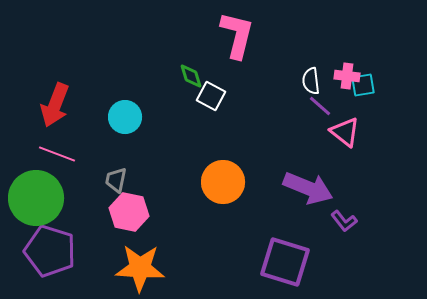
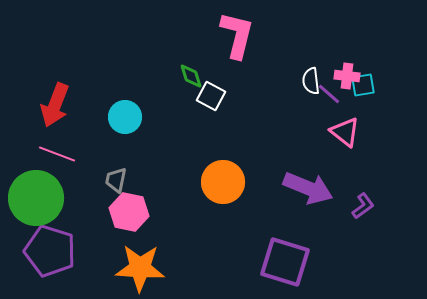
purple line: moved 9 px right, 12 px up
purple L-shape: moved 19 px right, 15 px up; rotated 88 degrees counterclockwise
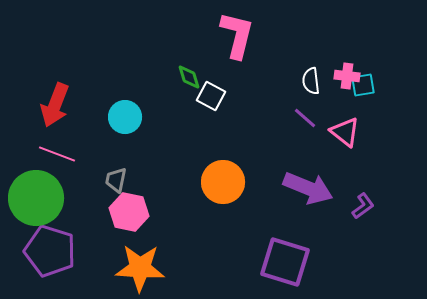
green diamond: moved 2 px left, 1 px down
purple line: moved 24 px left, 24 px down
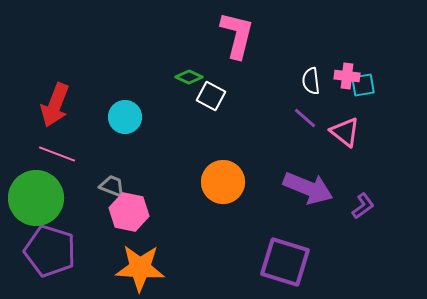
green diamond: rotated 48 degrees counterclockwise
gray trapezoid: moved 4 px left, 6 px down; rotated 100 degrees clockwise
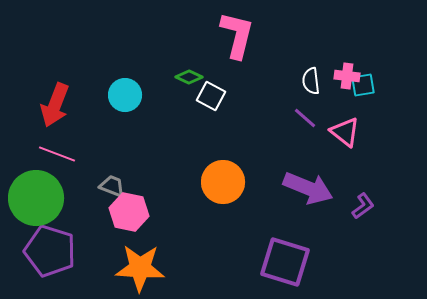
cyan circle: moved 22 px up
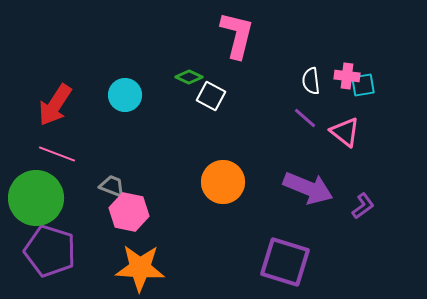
red arrow: rotated 12 degrees clockwise
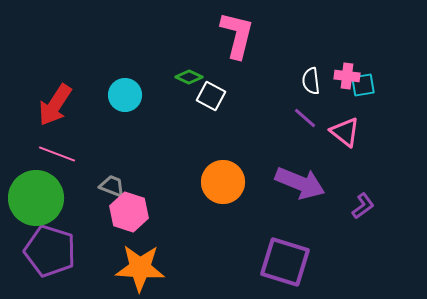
purple arrow: moved 8 px left, 5 px up
pink hexagon: rotated 6 degrees clockwise
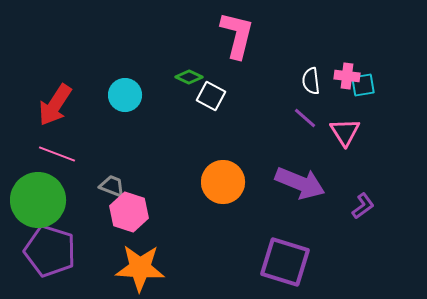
pink triangle: rotated 20 degrees clockwise
green circle: moved 2 px right, 2 px down
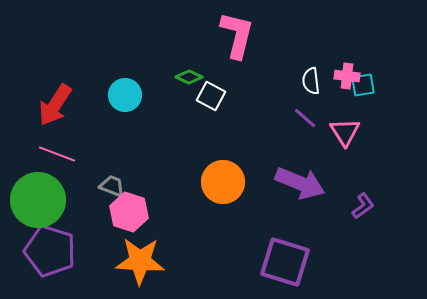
orange star: moved 7 px up
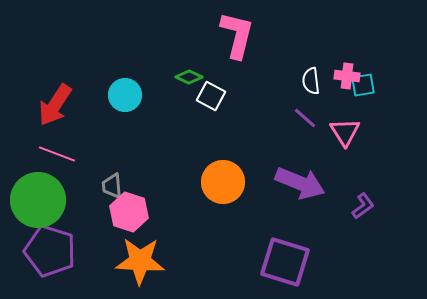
gray trapezoid: rotated 116 degrees counterclockwise
